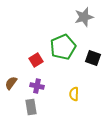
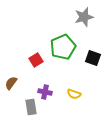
purple cross: moved 8 px right, 6 px down
yellow semicircle: rotated 72 degrees counterclockwise
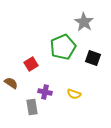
gray star: moved 5 px down; rotated 24 degrees counterclockwise
red square: moved 5 px left, 4 px down
brown semicircle: rotated 88 degrees clockwise
gray rectangle: moved 1 px right
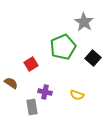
black square: rotated 21 degrees clockwise
yellow semicircle: moved 3 px right, 1 px down
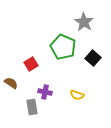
green pentagon: rotated 25 degrees counterclockwise
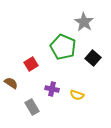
purple cross: moved 7 px right, 3 px up
gray rectangle: rotated 21 degrees counterclockwise
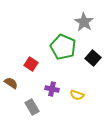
red square: rotated 24 degrees counterclockwise
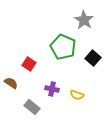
gray star: moved 2 px up
red square: moved 2 px left
gray rectangle: rotated 21 degrees counterclockwise
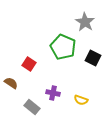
gray star: moved 1 px right, 2 px down
black square: rotated 14 degrees counterclockwise
purple cross: moved 1 px right, 4 px down
yellow semicircle: moved 4 px right, 5 px down
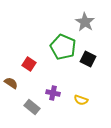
black square: moved 5 px left, 1 px down
